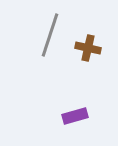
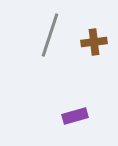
brown cross: moved 6 px right, 6 px up; rotated 20 degrees counterclockwise
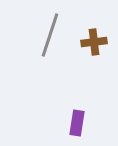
purple rectangle: moved 2 px right, 7 px down; rotated 65 degrees counterclockwise
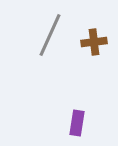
gray line: rotated 6 degrees clockwise
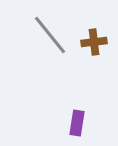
gray line: rotated 63 degrees counterclockwise
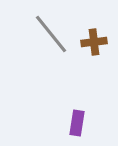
gray line: moved 1 px right, 1 px up
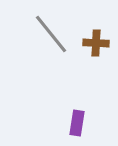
brown cross: moved 2 px right, 1 px down; rotated 10 degrees clockwise
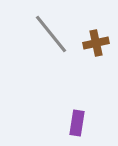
brown cross: rotated 15 degrees counterclockwise
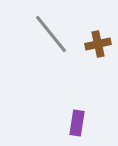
brown cross: moved 2 px right, 1 px down
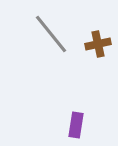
purple rectangle: moved 1 px left, 2 px down
